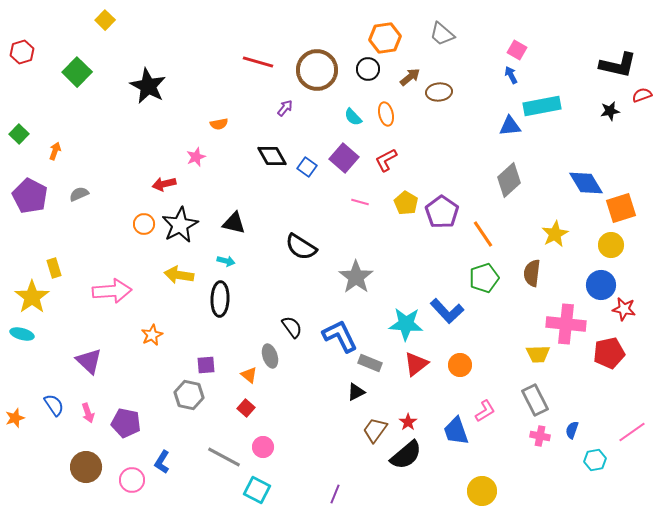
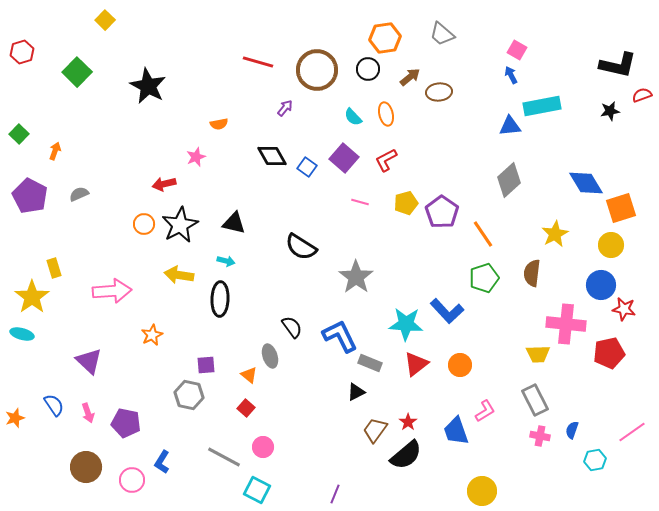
yellow pentagon at (406, 203): rotated 25 degrees clockwise
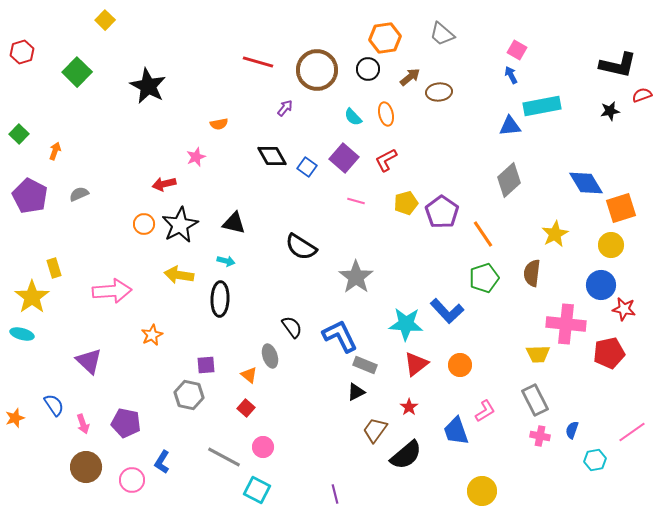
pink line at (360, 202): moved 4 px left, 1 px up
gray rectangle at (370, 363): moved 5 px left, 2 px down
pink arrow at (88, 413): moved 5 px left, 11 px down
red star at (408, 422): moved 1 px right, 15 px up
purple line at (335, 494): rotated 36 degrees counterclockwise
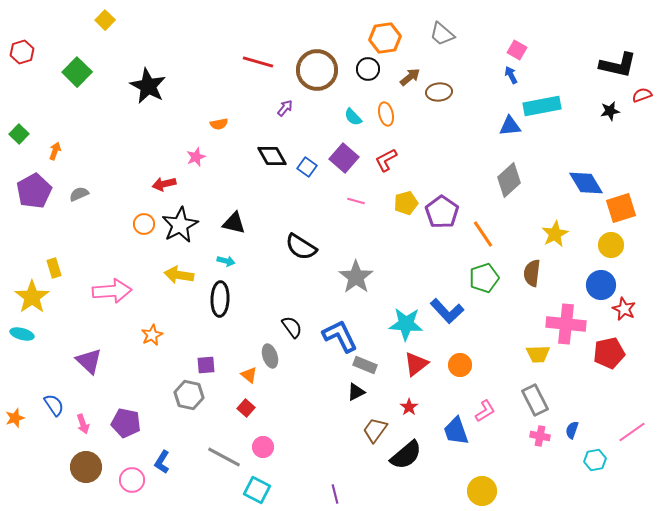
purple pentagon at (30, 196): moved 4 px right, 5 px up; rotated 16 degrees clockwise
red star at (624, 309): rotated 15 degrees clockwise
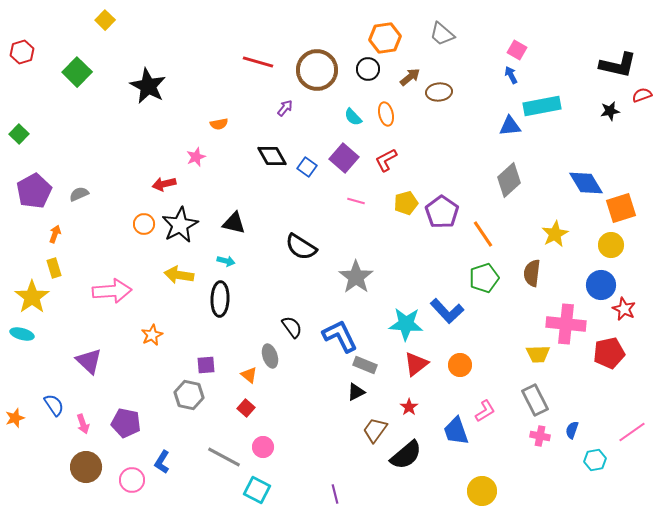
orange arrow at (55, 151): moved 83 px down
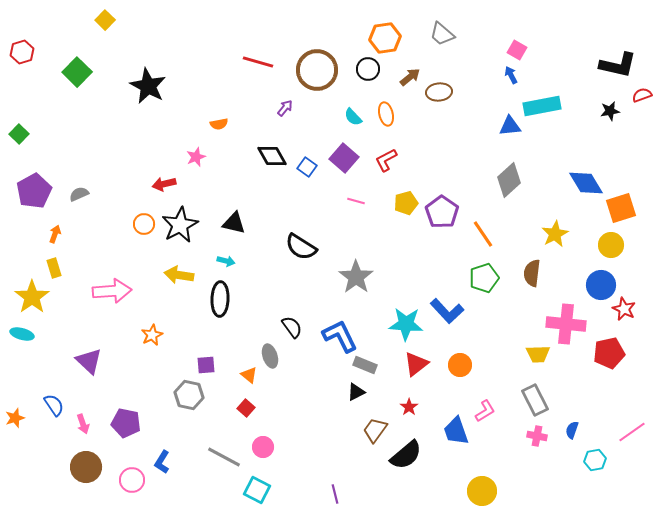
pink cross at (540, 436): moved 3 px left
